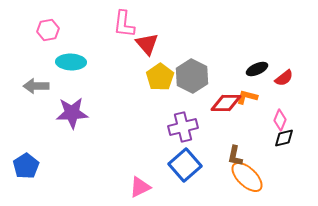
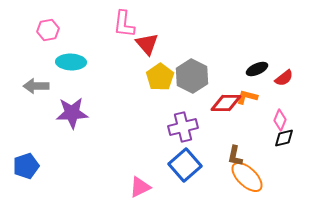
blue pentagon: rotated 15 degrees clockwise
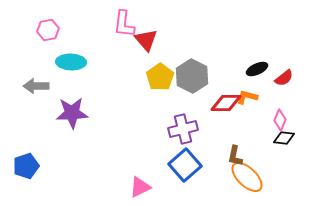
red triangle: moved 1 px left, 4 px up
purple cross: moved 2 px down
black diamond: rotated 20 degrees clockwise
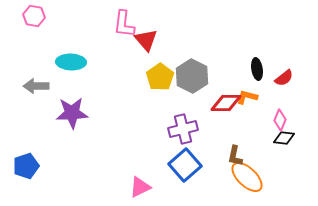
pink hexagon: moved 14 px left, 14 px up; rotated 20 degrees clockwise
black ellipse: rotated 75 degrees counterclockwise
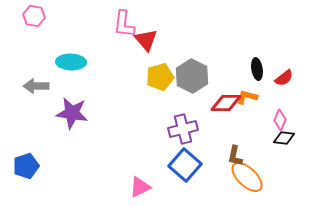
yellow pentagon: rotated 20 degrees clockwise
purple star: rotated 12 degrees clockwise
blue square: rotated 8 degrees counterclockwise
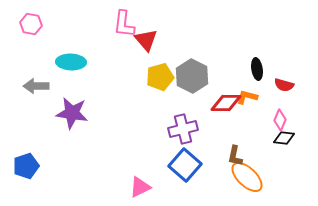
pink hexagon: moved 3 px left, 8 px down
red semicircle: moved 7 px down; rotated 54 degrees clockwise
